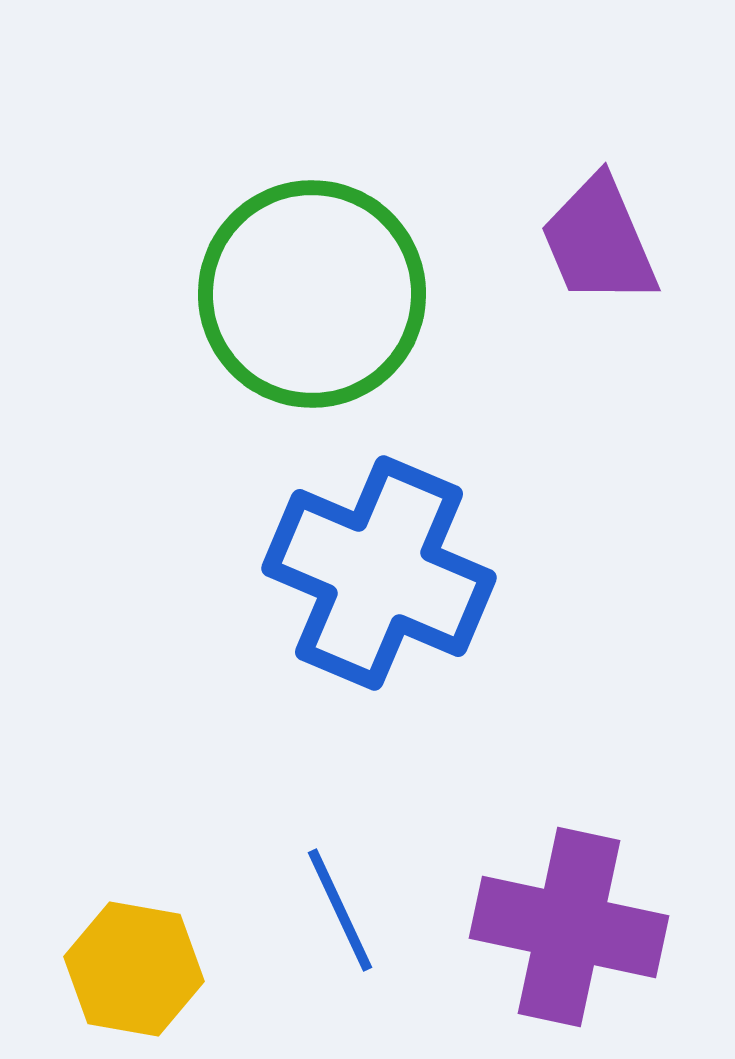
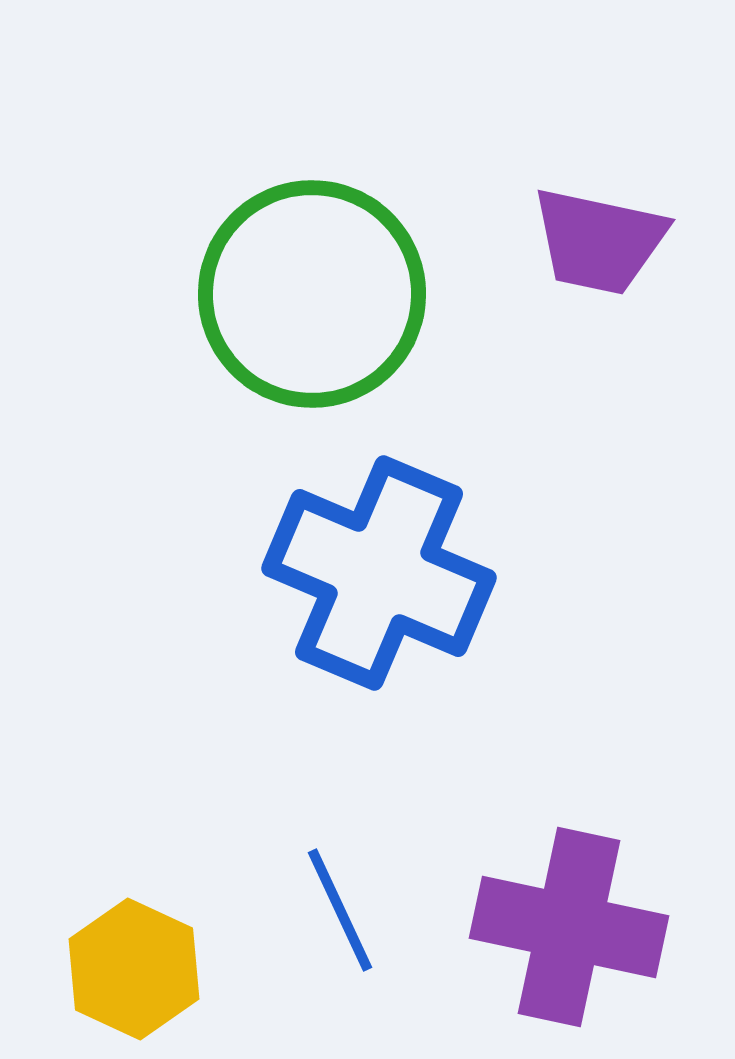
purple trapezoid: rotated 55 degrees counterclockwise
yellow hexagon: rotated 15 degrees clockwise
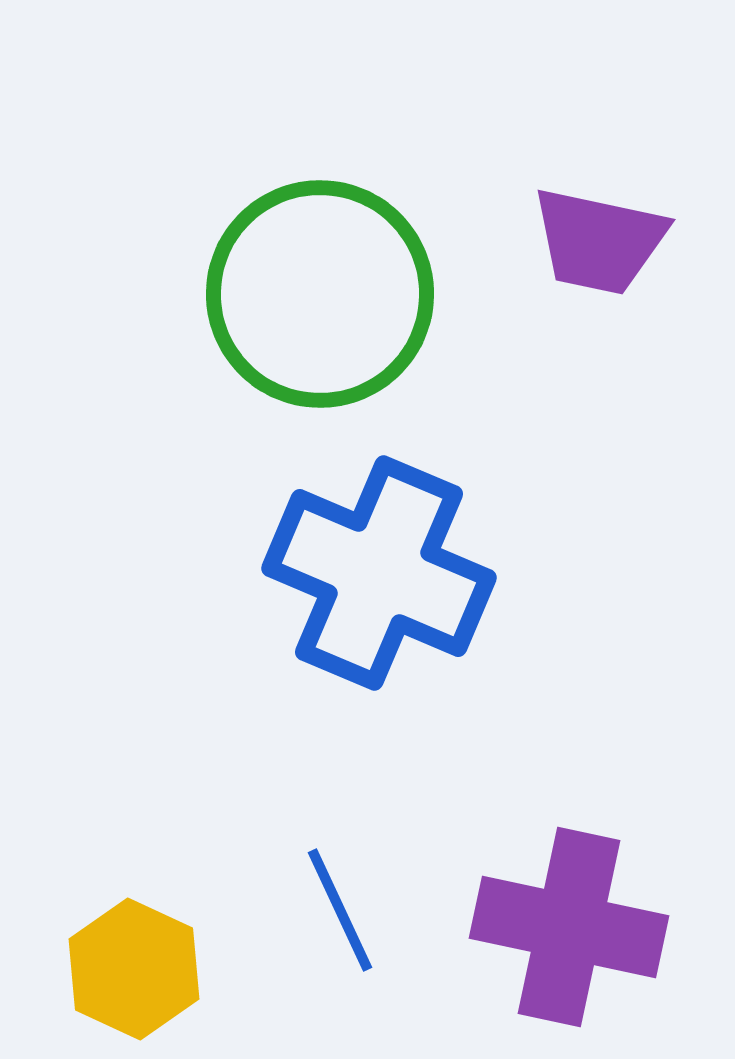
green circle: moved 8 px right
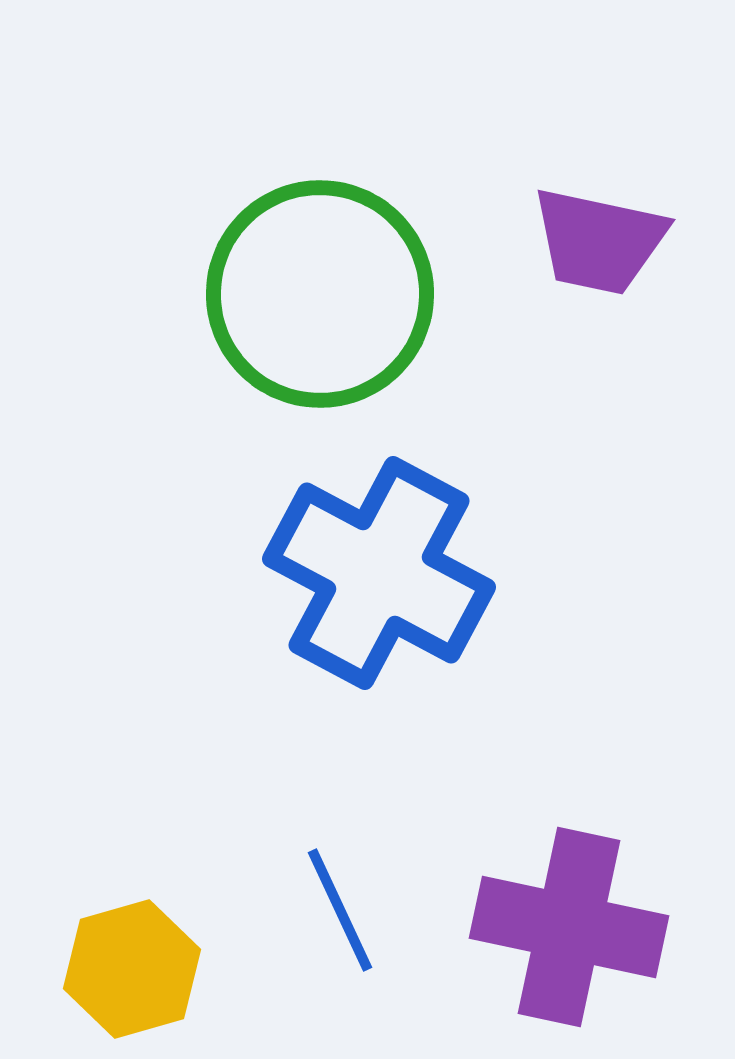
blue cross: rotated 5 degrees clockwise
yellow hexagon: moved 2 px left; rotated 19 degrees clockwise
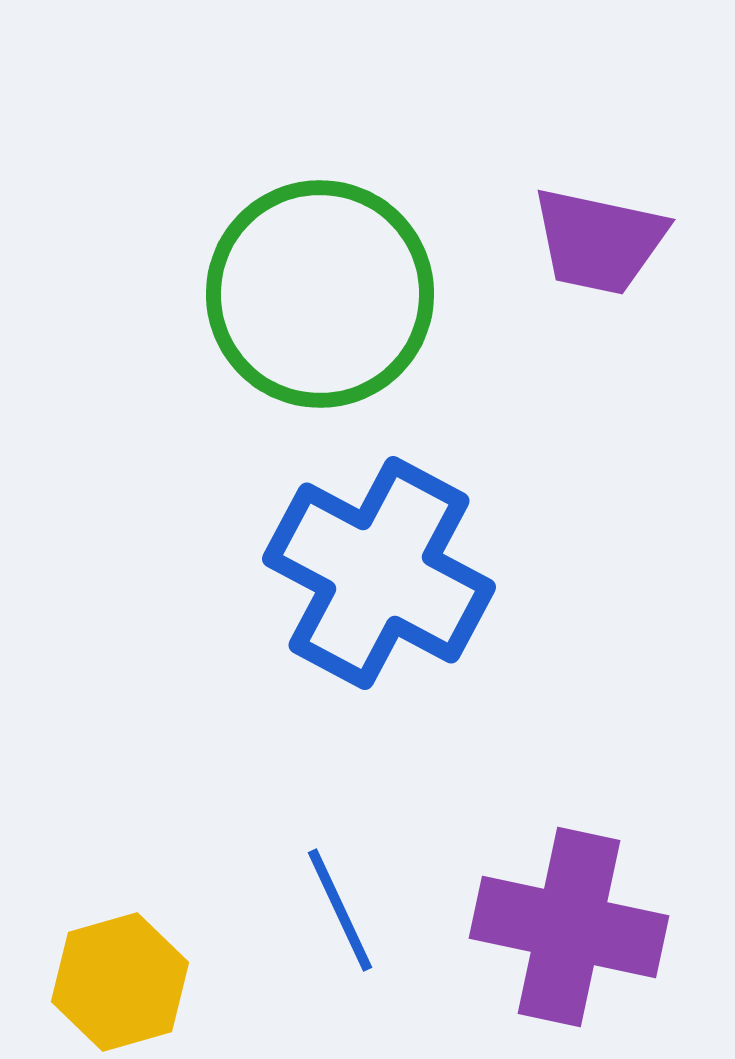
yellow hexagon: moved 12 px left, 13 px down
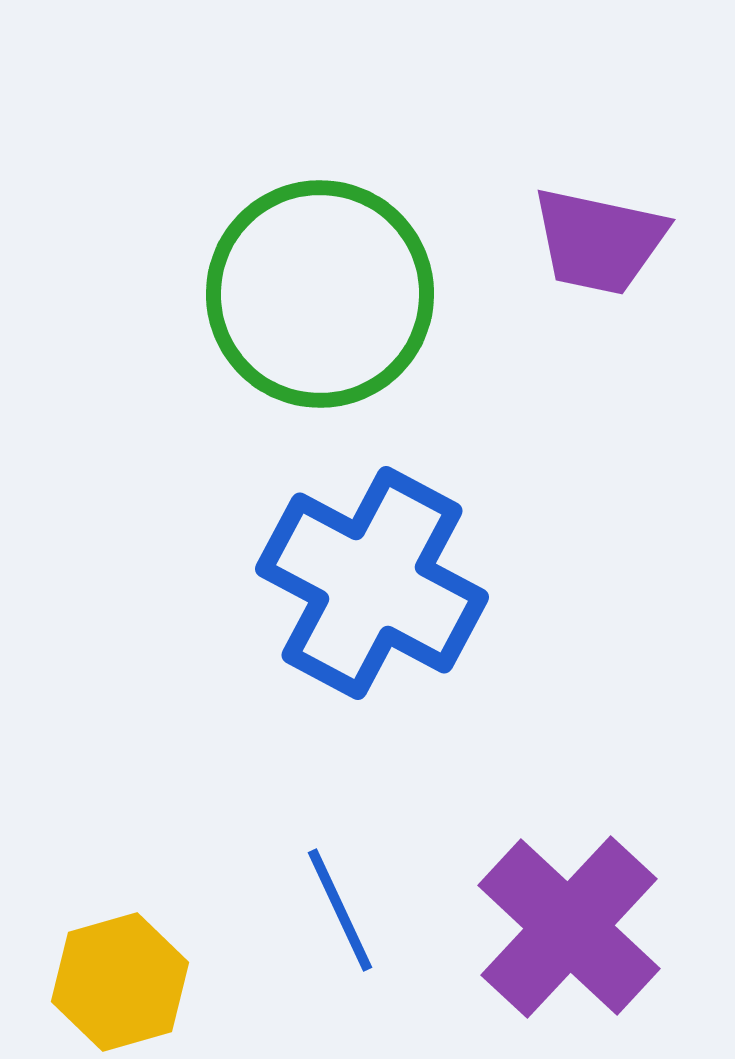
blue cross: moved 7 px left, 10 px down
purple cross: rotated 31 degrees clockwise
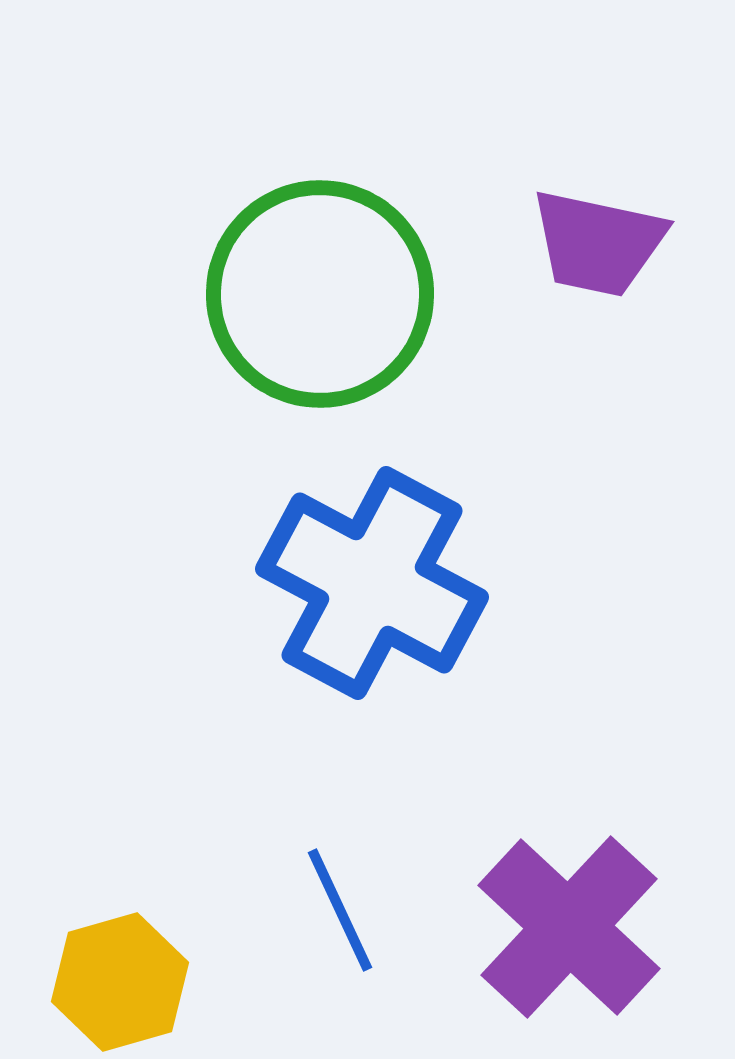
purple trapezoid: moved 1 px left, 2 px down
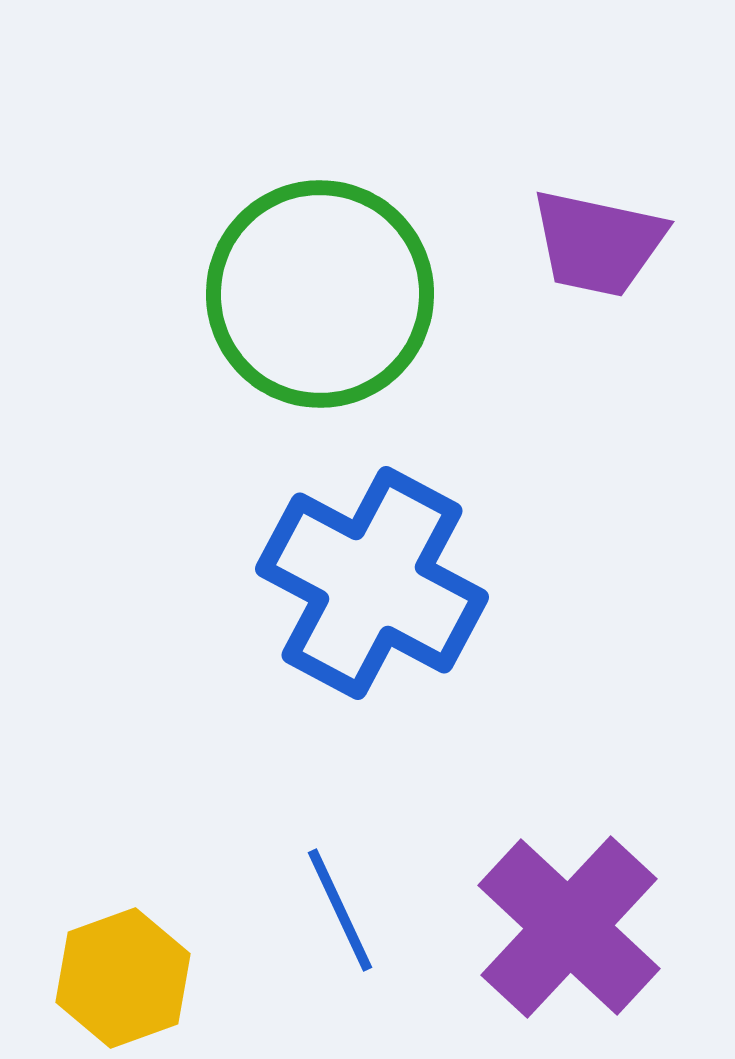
yellow hexagon: moved 3 px right, 4 px up; rotated 4 degrees counterclockwise
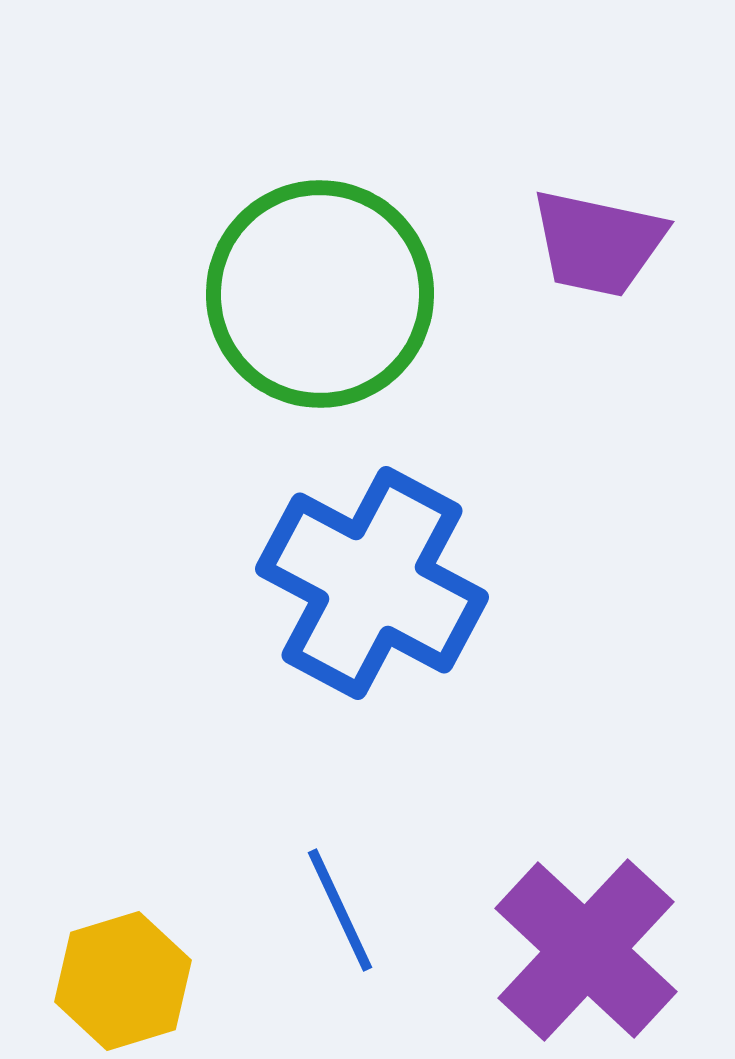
purple cross: moved 17 px right, 23 px down
yellow hexagon: moved 3 px down; rotated 3 degrees clockwise
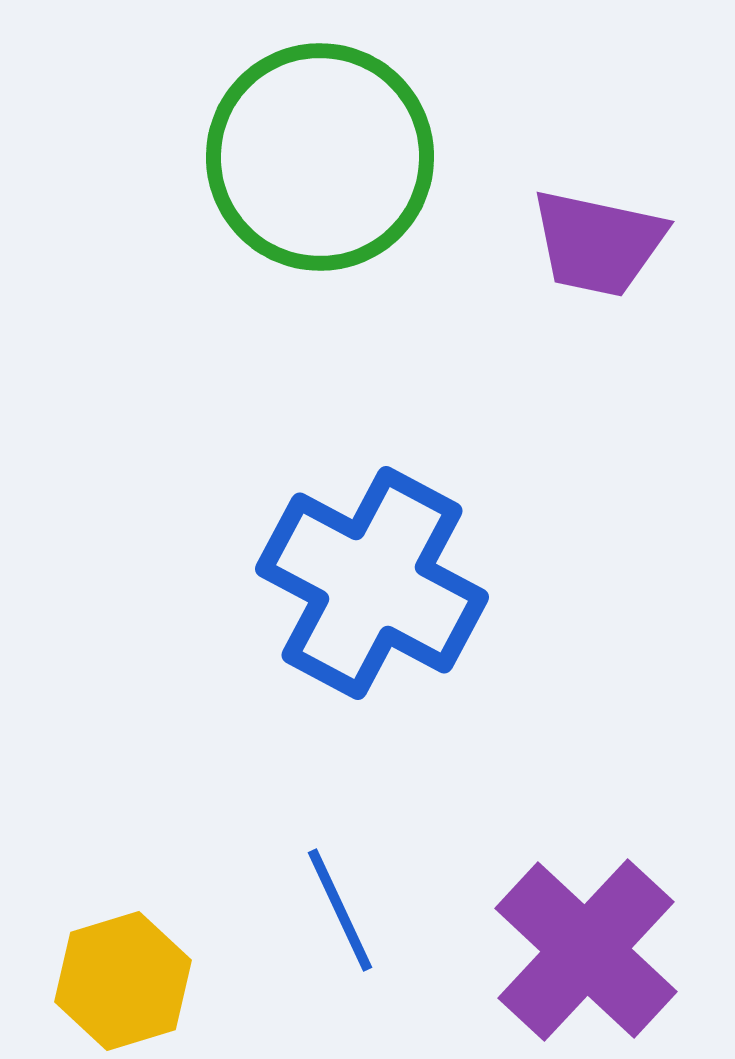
green circle: moved 137 px up
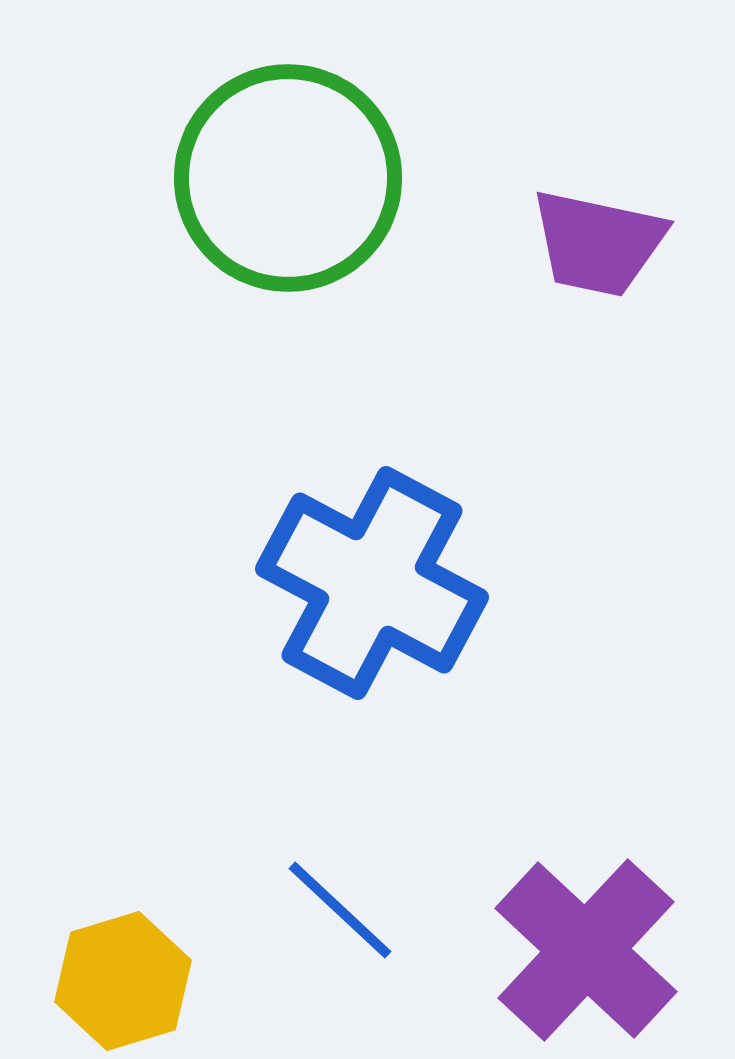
green circle: moved 32 px left, 21 px down
blue line: rotated 22 degrees counterclockwise
